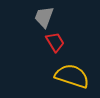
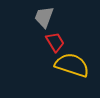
yellow semicircle: moved 11 px up
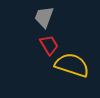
red trapezoid: moved 6 px left, 3 px down
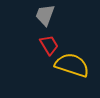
gray trapezoid: moved 1 px right, 2 px up
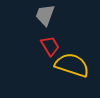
red trapezoid: moved 1 px right, 1 px down
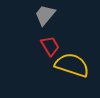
gray trapezoid: rotated 20 degrees clockwise
